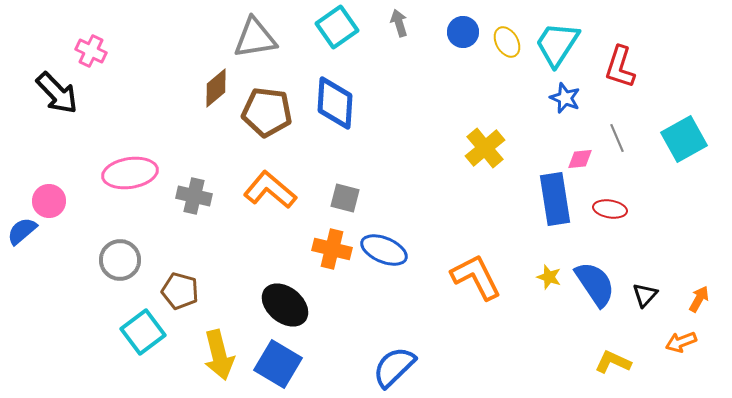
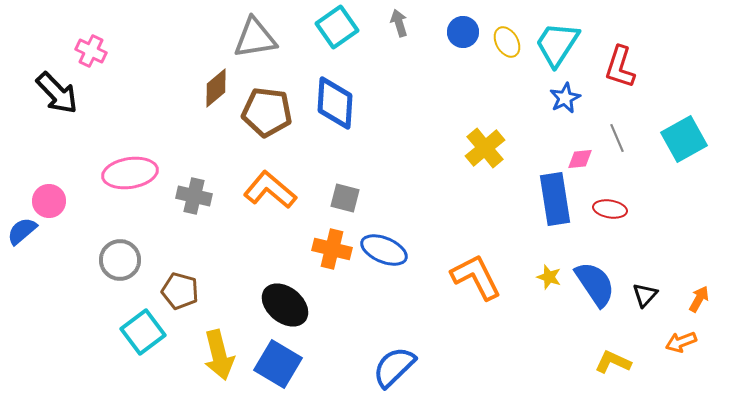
blue star at (565, 98): rotated 24 degrees clockwise
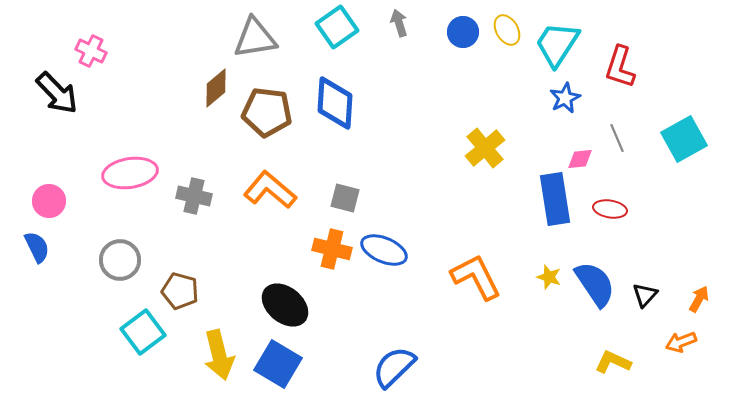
yellow ellipse at (507, 42): moved 12 px up
blue semicircle at (22, 231): moved 15 px right, 16 px down; rotated 104 degrees clockwise
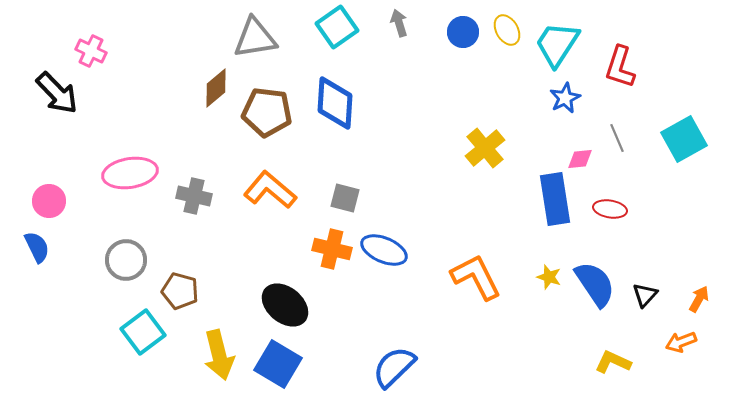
gray circle at (120, 260): moved 6 px right
